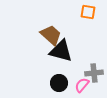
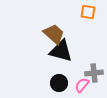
brown trapezoid: moved 3 px right, 1 px up
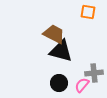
brown trapezoid: rotated 15 degrees counterclockwise
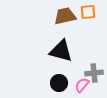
orange square: rotated 14 degrees counterclockwise
brown trapezoid: moved 11 px right, 18 px up; rotated 40 degrees counterclockwise
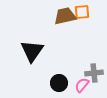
orange square: moved 6 px left
black triangle: moved 29 px left; rotated 50 degrees clockwise
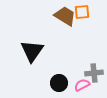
brown trapezoid: rotated 45 degrees clockwise
pink semicircle: rotated 21 degrees clockwise
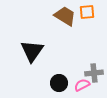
orange square: moved 5 px right
